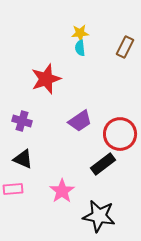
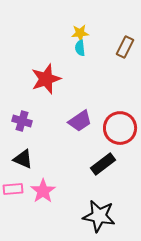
red circle: moved 6 px up
pink star: moved 19 px left
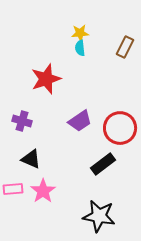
black triangle: moved 8 px right
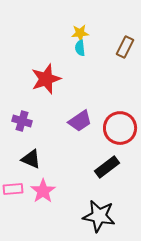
black rectangle: moved 4 px right, 3 px down
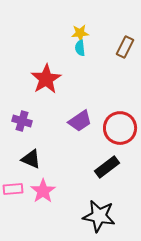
red star: rotated 12 degrees counterclockwise
